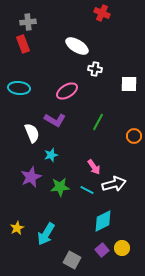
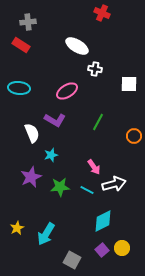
red rectangle: moved 2 px left, 1 px down; rotated 36 degrees counterclockwise
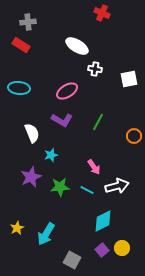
white square: moved 5 px up; rotated 12 degrees counterclockwise
purple L-shape: moved 7 px right
white arrow: moved 3 px right, 2 px down
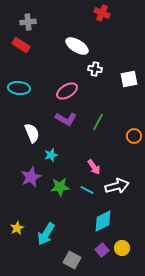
purple L-shape: moved 4 px right, 1 px up
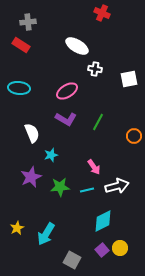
cyan line: rotated 40 degrees counterclockwise
yellow circle: moved 2 px left
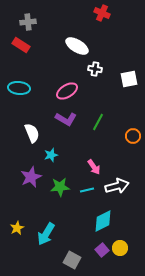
orange circle: moved 1 px left
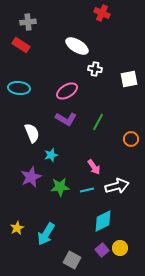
orange circle: moved 2 px left, 3 px down
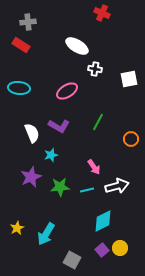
purple L-shape: moved 7 px left, 7 px down
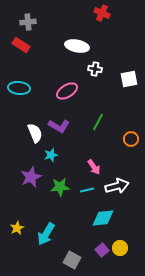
white ellipse: rotated 20 degrees counterclockwise
white semicircle: moved 3 px right
cyan diamond: moved 3 px up; rotated 20 degrees clockwise
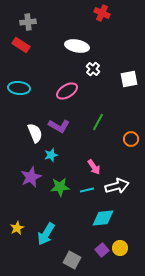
white cross: moved 2 px left; rotated 32 degrees clockwise
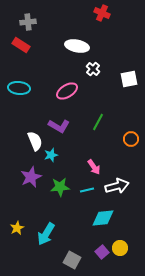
white semicircle: moved 8 px down
purple square: moved 2 px down
